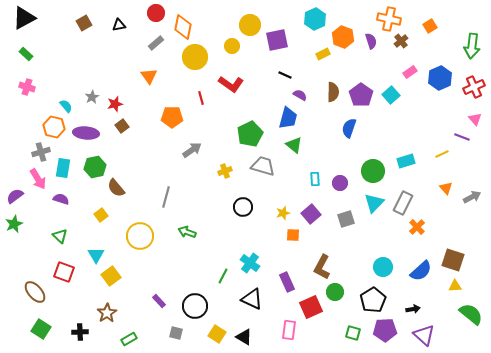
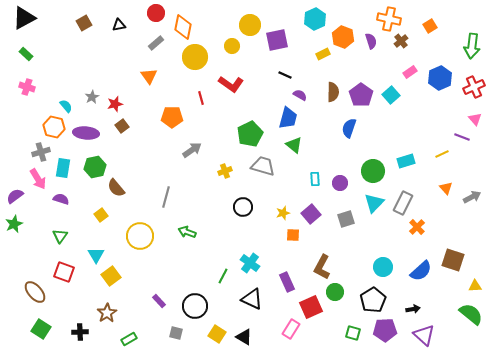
green triangle at (60, 236): rotated 21 degrees clockwise
yellow triangle at (455, 286): moved 20 px right
pink rectangle at (289, 330): moved 2 px right, 1 px up; rotated 24 degrees clockwise
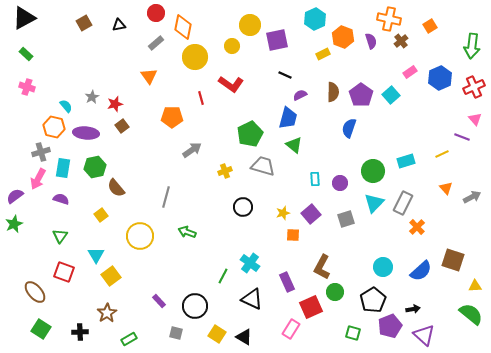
purple semicircle at (300, 95): rotated 56 degrees counterclockwise
pink arrow at (38, 179): rotated 60 degrees clockwise
purple pentagon at (385, 330): moved 5 px right, 4 px up; rotated 20 degrees counterclockwise
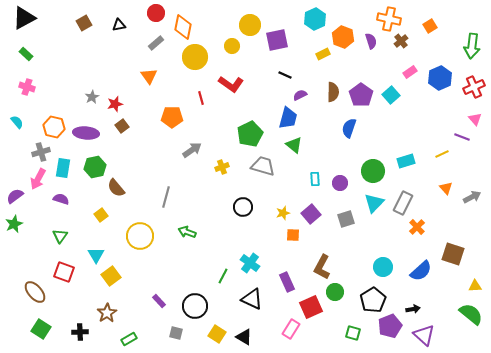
cyan semicircle at (66, 106): moved 49 px left, 16 px down
yellow cross at (225, 171): moved 3 px left, 4 px up
brown square at (453, 260): moved 6 px up
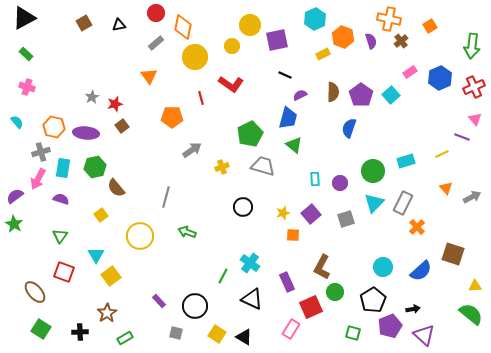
green star at (14, 224): rotated 18 degrees counterclockwise
green rectangle at (129, 339): moved 4 px left, 1 px up
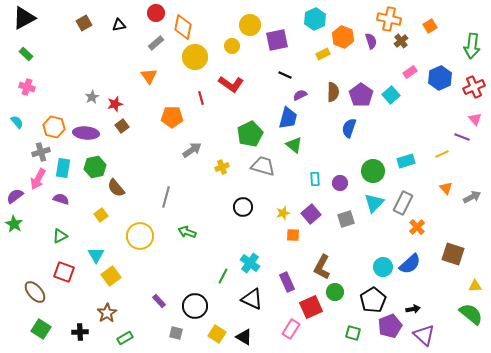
green triangle at (60, 236): rotated 28 degrees clockwise
blue semicircle at (421, 271): moved 11 px left, 7 px up
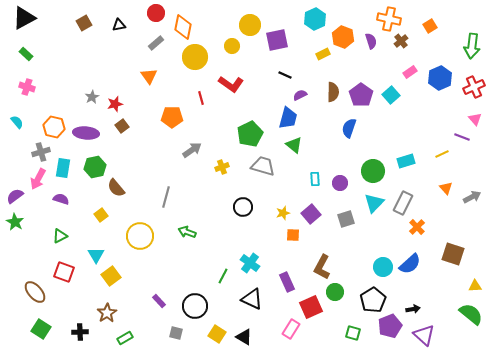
green star at (14, 224): moved 1 px right, 2 px up
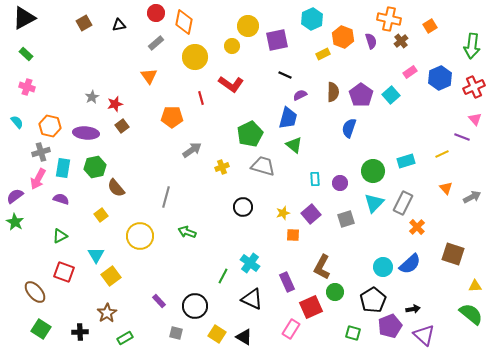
cyan hexagon at (315, 19): moved 3 px left
yellow circle at (250, 25): moved 2 px left, 1 px down
orange diamond at (183, 27): moved 1 px right, 5 px up
orange hexagon at (54, 127): moved 4 px left, 1 px up
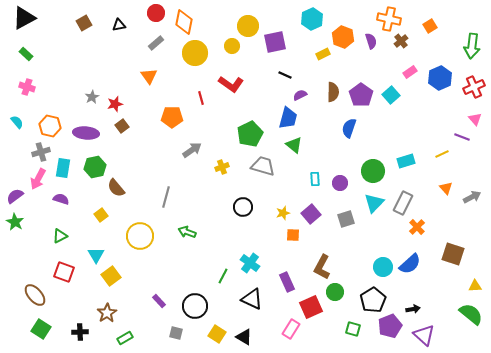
purple square at (277, 40): moved 2 px left, 2 px down
yellow circle at (195, 57): moved 4 px up
brown ellipse at (35, 292): moved 3 px down
green square at (353, 333): moved 4 px up
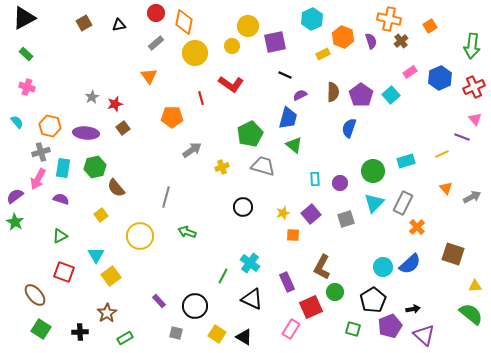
brown square at (122, 126): moved 1 px right, 2 px down
